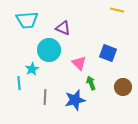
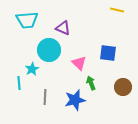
blue square: rotated 12 degrees counterclockwise
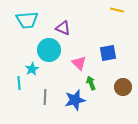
blue square: rotated 18 degrees counterclockwise
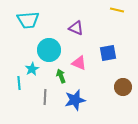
cyan trapezoid: moved 1 px right
purple triangle: moved 13 px right
pink triangle: rotated 21 degrees counterclockwise
green arrow: moved 30 px left, 7 px up
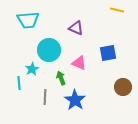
green arrow: moved 2 px down
blue star: rotated 25 degrees counterclockwise
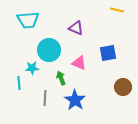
cyan star: moved 1 px up; rotated 24 degrees clockwise
gray line: moved 1 px down
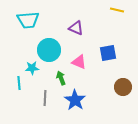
pink triangle: moved 1 px up
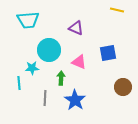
green arrow: rotated 24 degrees clockwise
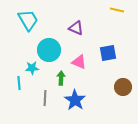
cyan trapezoid: rotated 115 degrees counterclockwise
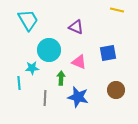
purple triangle: moved 1 px up
brown circle: moved 7 px left, 3 px down
blue star: moved 3 px right, 3 px up; rotated 20 degrees counterclockwise
